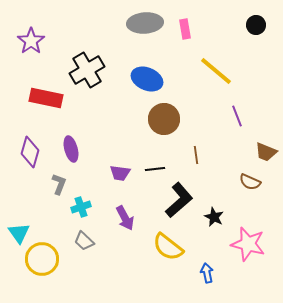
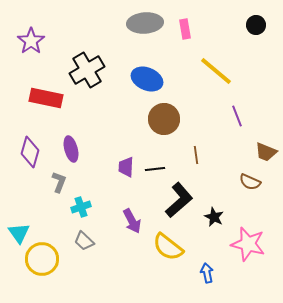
purple trapezoid: moved 6 px right, 6 px up; rotated 85 degrees clockwise
gray L-shape: moved 2 px up
purple arrow: moved 7 px right, 3 px down
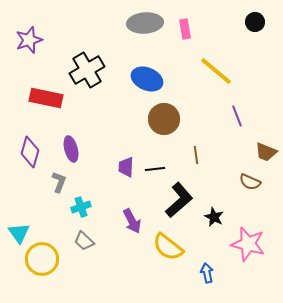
black circle: moved 1 px left, 3 px up
purple star: moved 2 px left, 1 px up; rotated 16 degrees clockwise
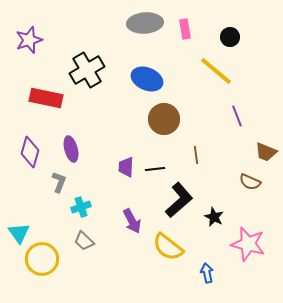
black circle: moved 25 px left, 15 px down
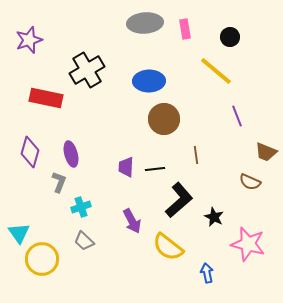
blue ellipse: moved 2 px right, 2 px down; rotated 24 degrees counterclockwise
purple ellipse: moved 5 px down
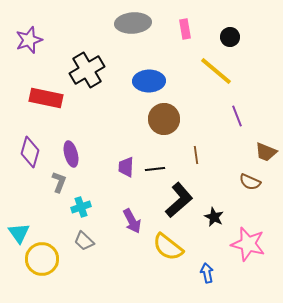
gray ellipse: moved 12 px left
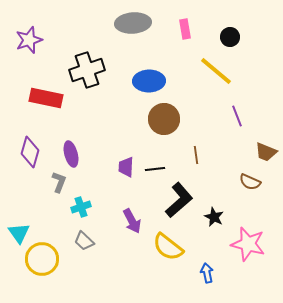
black cross: rotated 12 degrees clockwise
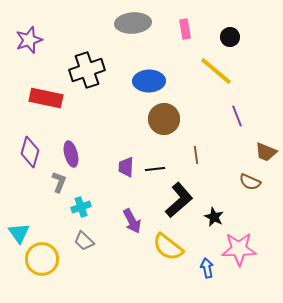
pink star: moved 9 px left, 5 px down; rotated 16 degrees counterclockwise
blue arrow: moved 5 px up
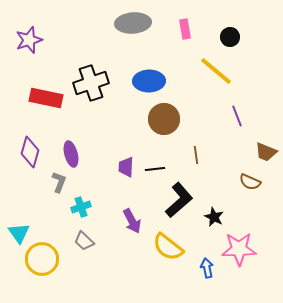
black cross: moved 4 px right, 13 px down
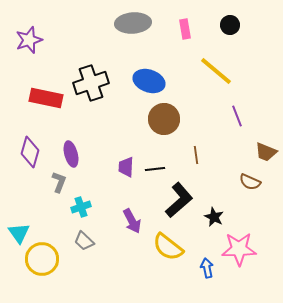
black circle: moved 12 px up
blue ellipse: rotated 20 degrees clockwise
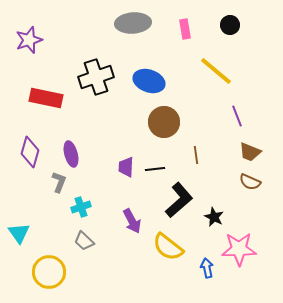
black cross: moved 5 px right, 6 px up
brown circle: moved 3 px down
brown trapezoid: moved 16 px left
yellow circle: moved 7 px right, 13 px down
